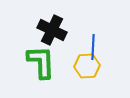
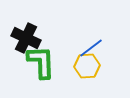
black cross: moved 26 px left, 8 px down
blue line: moved 2 px left, 1 px down; rotated 50 degrees clockwise
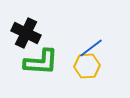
black cross: moved 5 px up
green L-shape: rotated 96 degrees clockwise
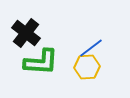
black cross: rotated 12 degrees clockwise
yellow hexagon: moved 1 px down
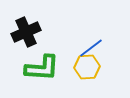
black cross: moved 1 px up; rotated 28 degrees clockwise
green L-shape: moved 1 px right, 6 px down
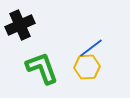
black cross: moved 6 px left, 7 px up
green L-shape: rotated 114 degrees counterclockwise
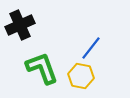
blue line: rotated 15 degrees counterclockwise
yellow hexagon: moved 6 px left, 9 px down; rotated 15 degrees clockwise
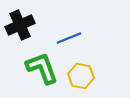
blue line: moved 22 px left, 10 px up; rotated 30 degrees clockwise
